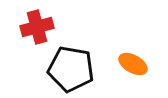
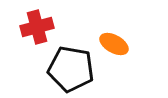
orange ellipse: moved 19 px left, 20 px up
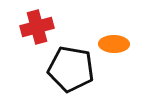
orange ellipse: rotated 28 degrees counterclockwise
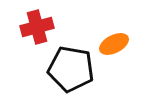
orange ellipse: rotated 28 degrees counterclockwise
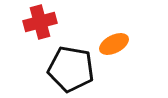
red cross: moved 3 px right, 5 px up
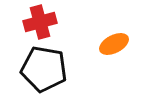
black pentagon: moved 27 px left
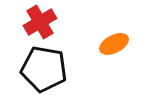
red cross: rotated 16 degrees counterclockwise
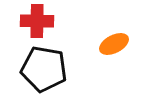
red cross: moved 3 px left, 1 px up; rotated 32 degrees clockwise
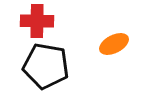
black pentagon: moved 2 px right, 3 px up
